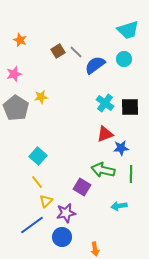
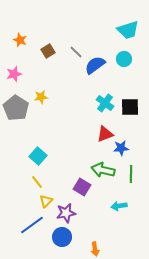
brown square: moved 10 px left
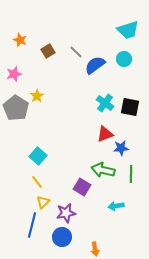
yellow star: moved 4 px left, 1 px up; rotated 24 degrees counterclockwise
black square: rotated 12 degrees clockwise
yellow triangle: moved 3 px left, 1 px down
cyan arrow: moved 3 px left
blue line: rotated 40 degrees counterclockwise
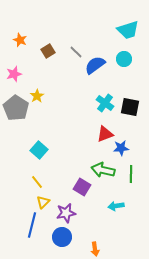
cyan square: moved 1 px right, 6 px up
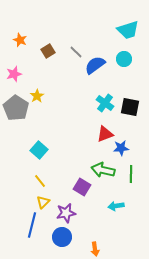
yellow line: moved 3 px right, 1 px up
